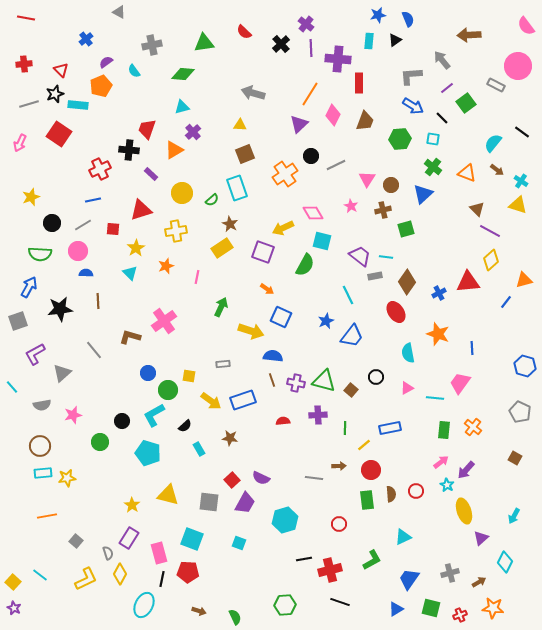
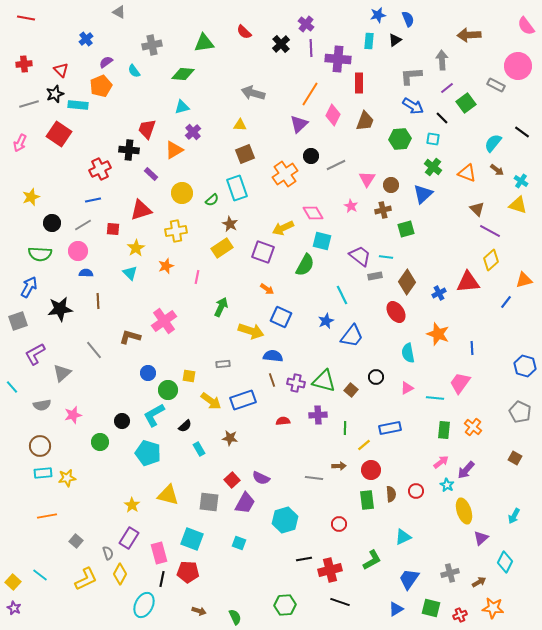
gray arrow at (442, 60): rotated 36 degrees clockwise
cyan line at (348, 295): moved 6 px left
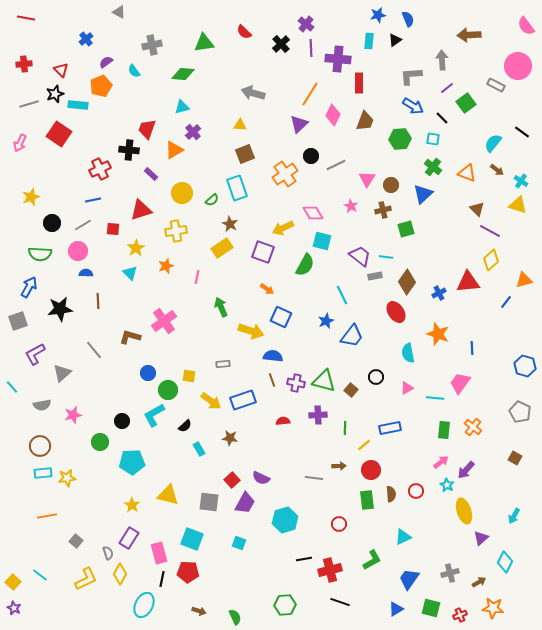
green arrow at (221, 307): rotated 48 degrees counterclockwise
cyan pentagon at (148, 453): moved 16 px left, 9 px down; rotated 20 degrees counterclockwise
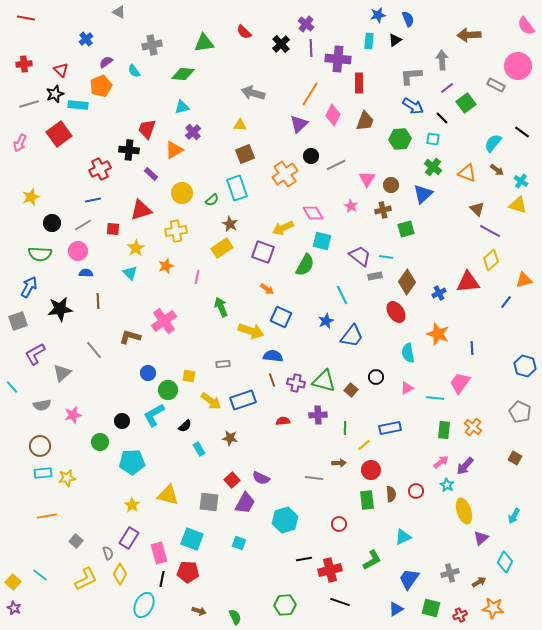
red square at (59, 134): rotated 20 degrees clockwise
brown arrow at (339, 466): moved 3 px up
purple arrow at (466, 470): moved 1 px left, 4 px up
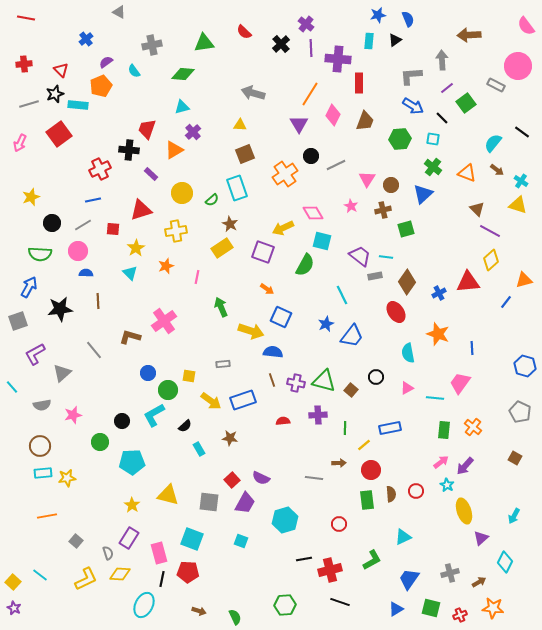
purple triangle at (299, 124): rotated 18 degrees counterclockwise
blue star at (326, 321): moved 3 px down
blue semicircle at (273, 356): moved 4 px up
cyan square at (239, 543): moved 2 px right, 2 px up
yellow diamond at (120, 574): rotated 65 degrees clockwise
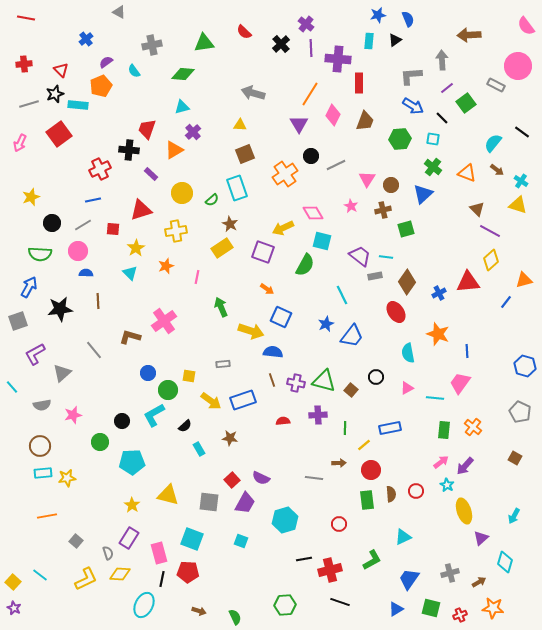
blue line at (472, 348): moved 5 px left, 3 px down
cyan diamond at (505, 562): rotated 10 degrees counterclockwise
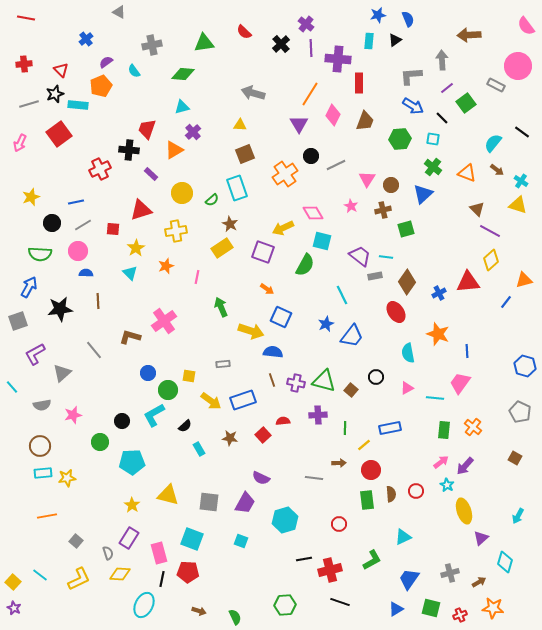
blue line at (93, 200): moved 17 px left, 2 px down
red square at (232, 480): moved 31 px right, 45 px up
cyan arrow at (514, 516): moved 4 px right
yellow L-shape at (86, 579): moved 7 px left
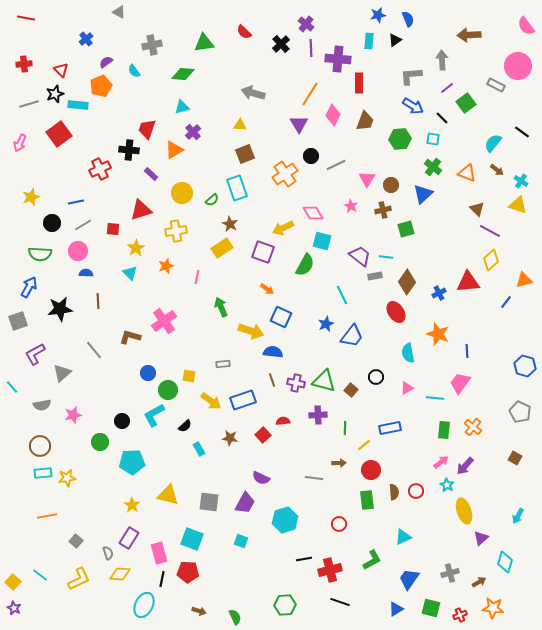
brown semicircle at (391, 494): moved 3 px right, 2 px up
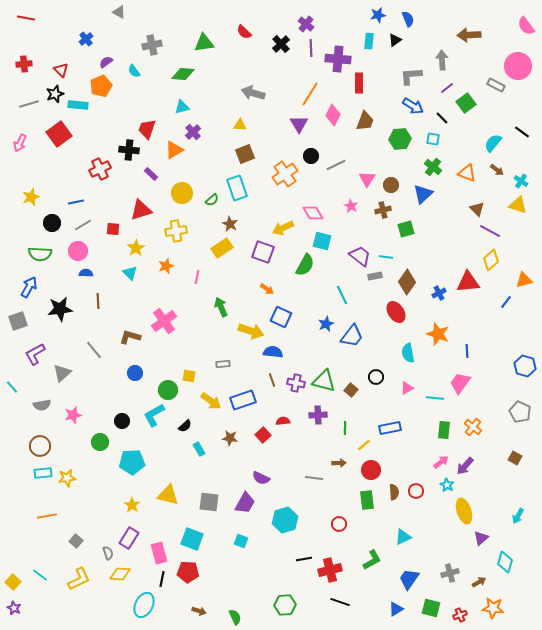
blue circle at (148, 373): moved 13 px left
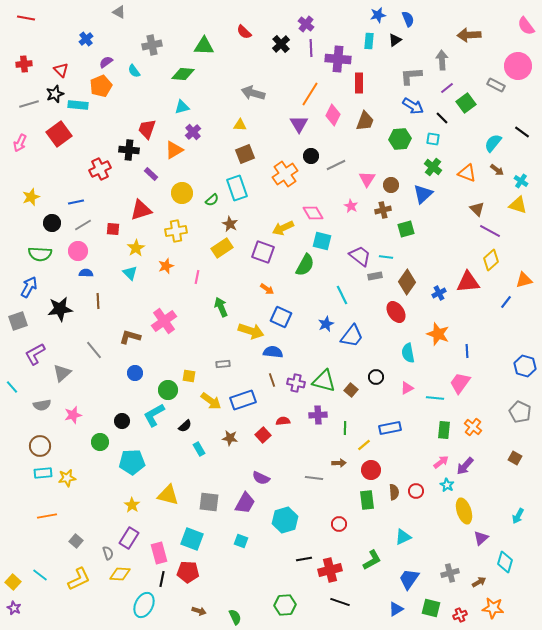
green triangle at (204, 43): moved 3 px down; rotated 10 degrees clockwise
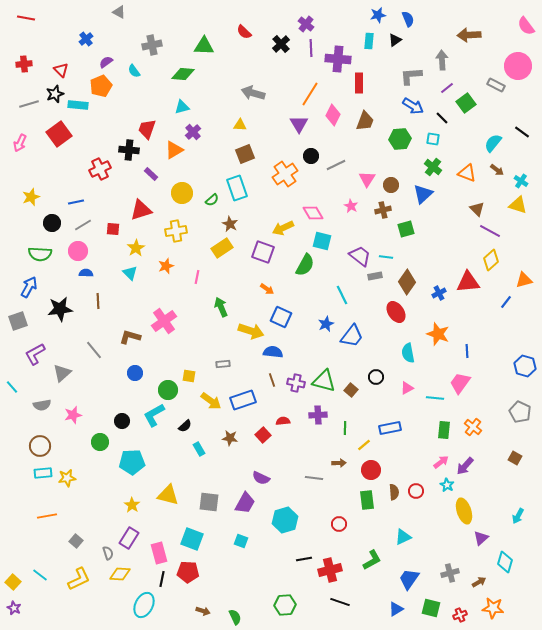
brown arrow at (199, 611): moved 4 px right
